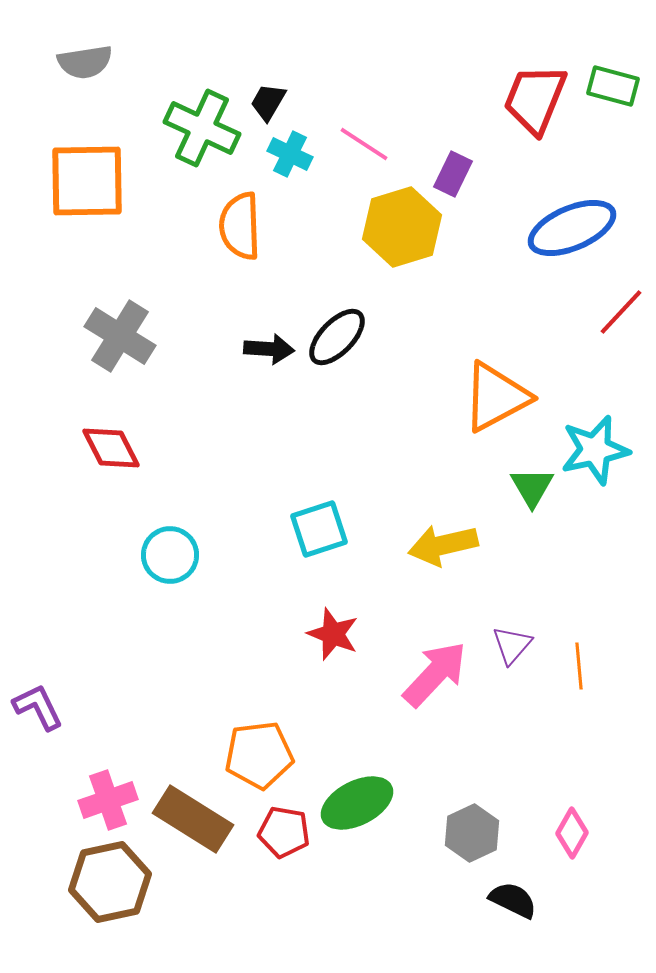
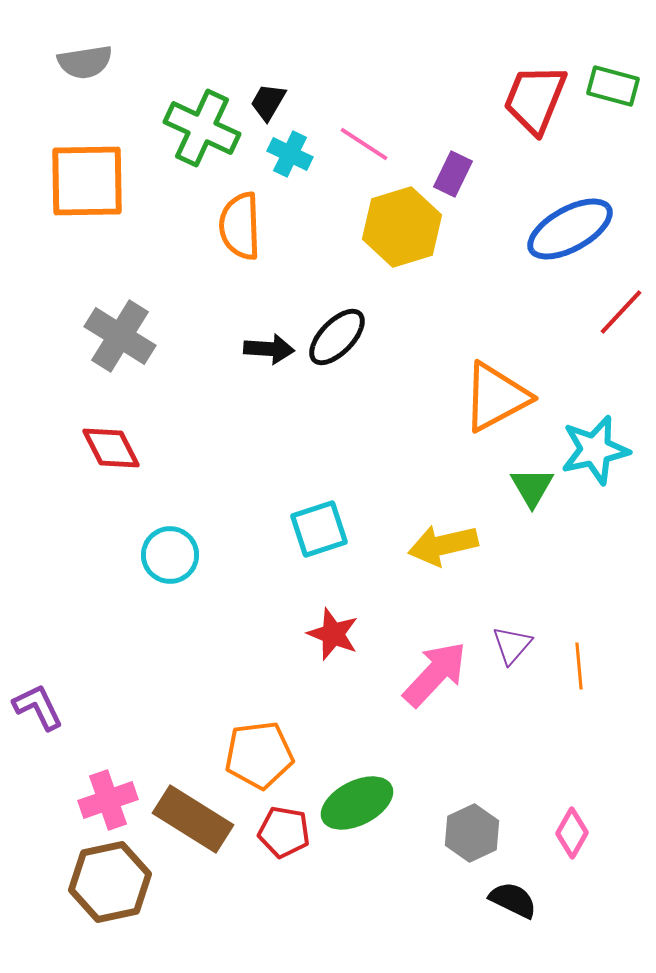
blue ellipse: moved 2 px left, 1 px down; rotated 6 degrees counterclockwise
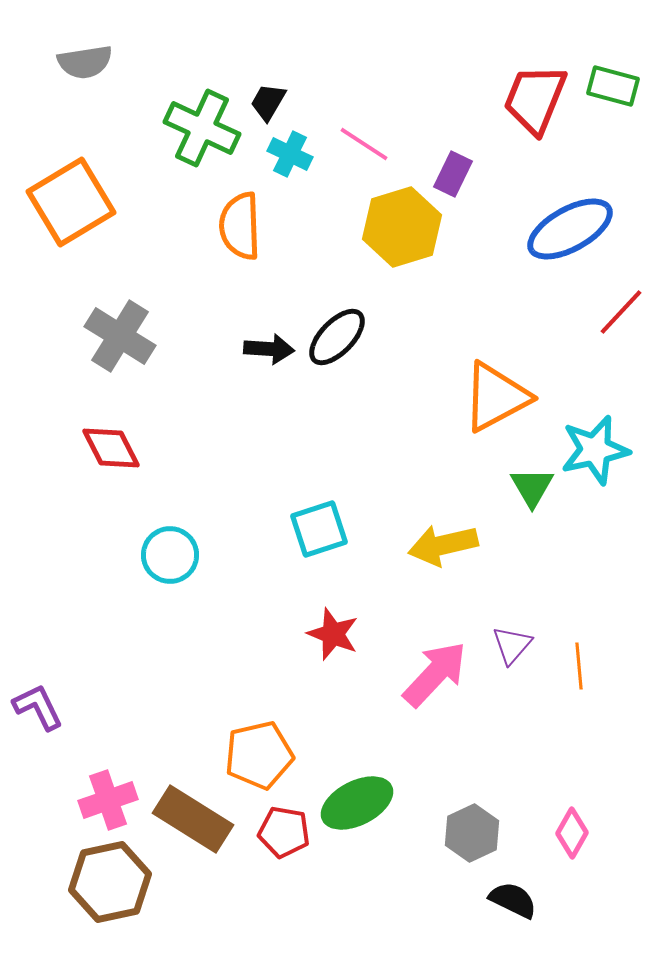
orange square: moved 16 px left, 21 px down; rotated 30 degrees counterclockwise
orange pentagon: rotated 6 degrees counterclockwise
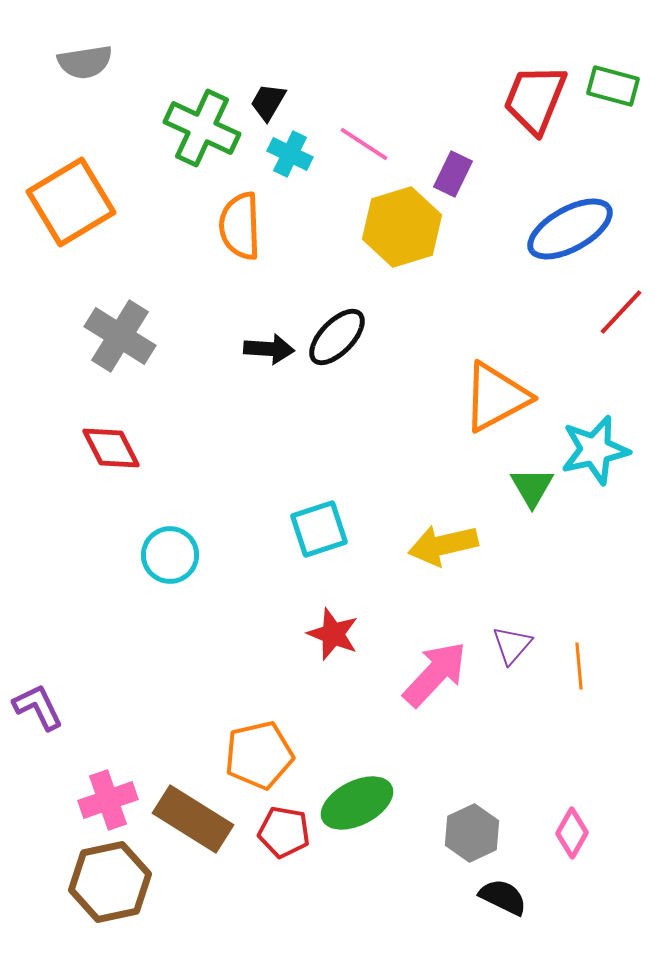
black semicircle: moved 10 px left, 3 px up
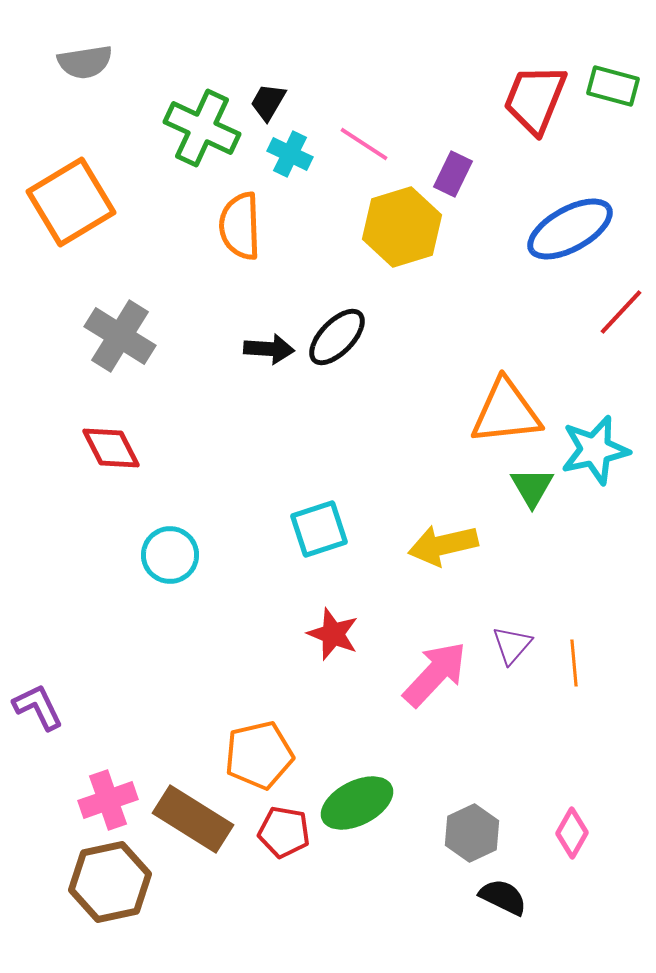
orange triangle: moved 10 px right, 15 px down; rotated 22 degrees clockwise
orange line: moved 5 px left, 3 px up
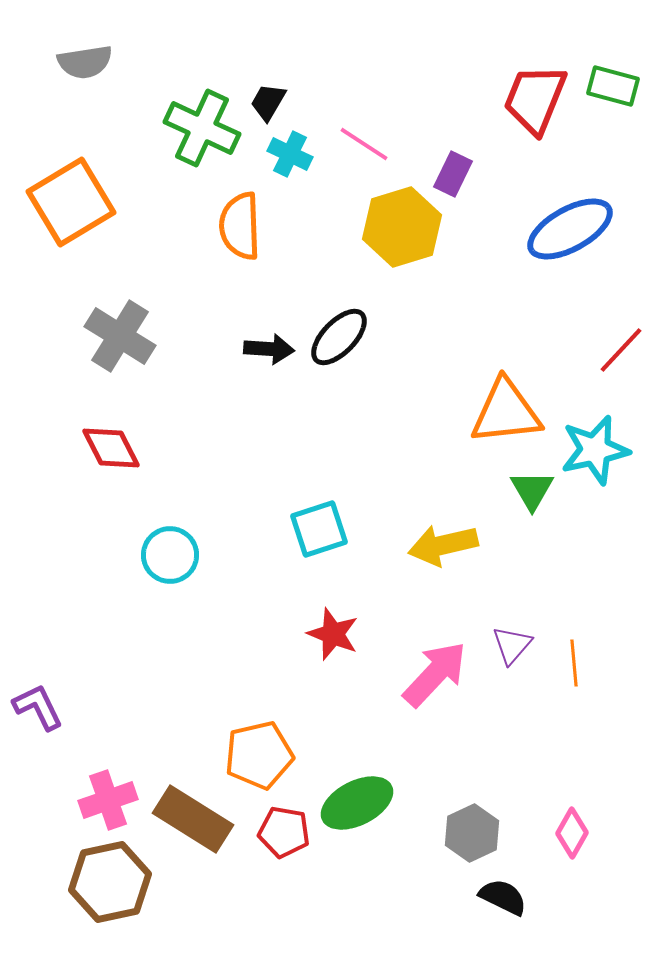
red line: moved 38 px down
black ellipse: moved 2 px right
green triangle: moved 3 px down
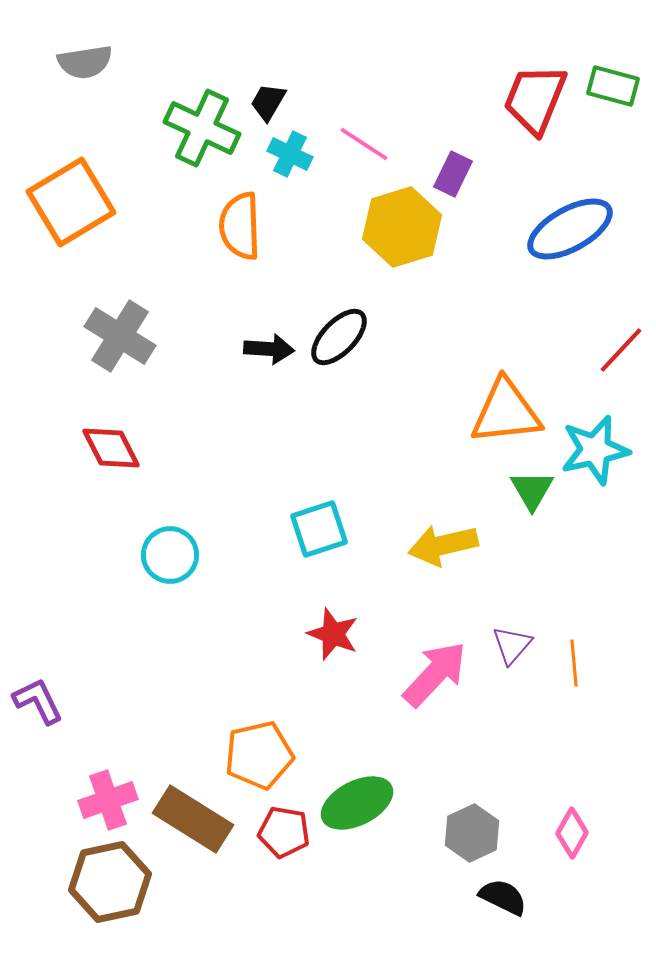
purple L-shape: moved 6 px up
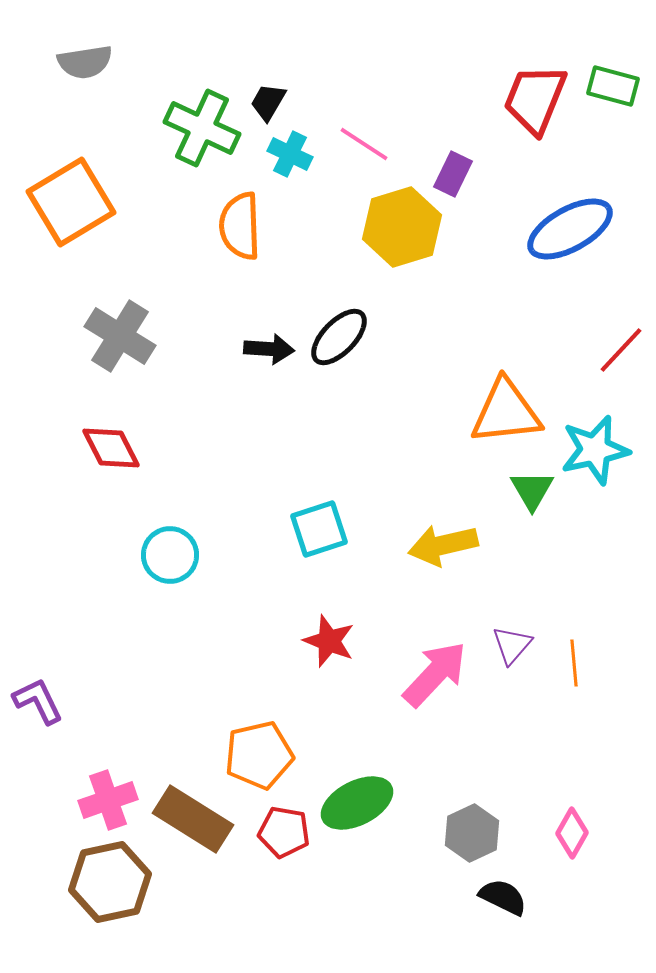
red star: moved 4 px left, 7 px down
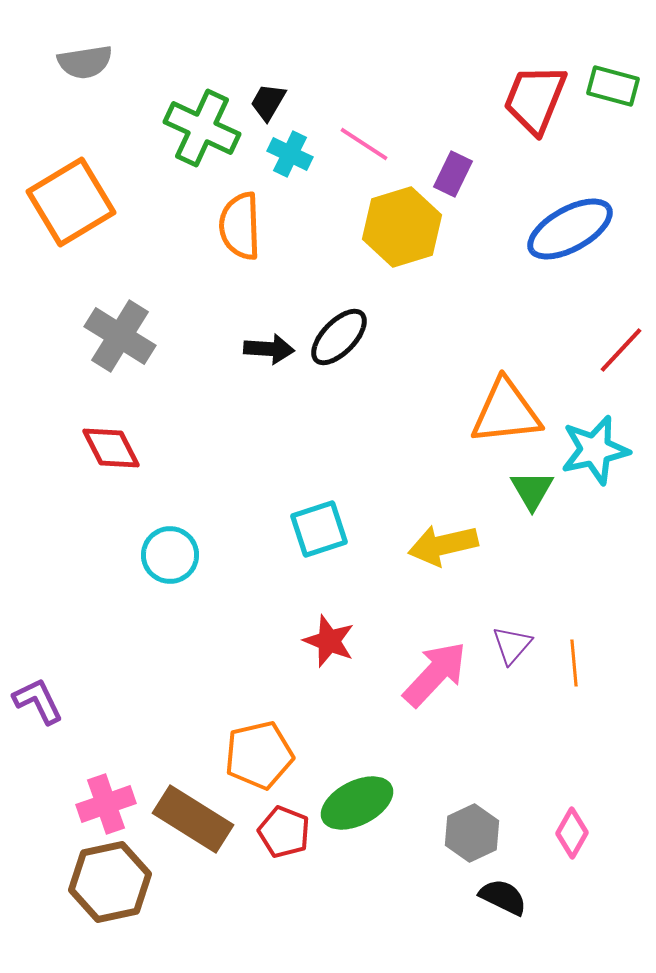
pink cross: moved 2 px left, 4 px down
red pentagon: rotated 12 degrees clockwise
